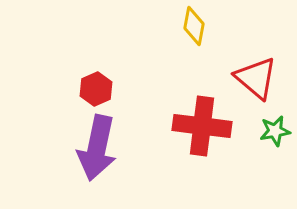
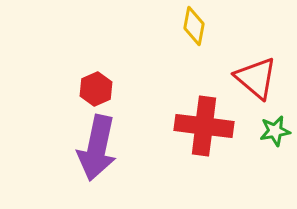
red cross: moved 2 px right
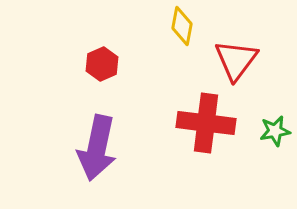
yellow diamond: moved 12 px left
red triangle: moved 20 px left, 18 px up; rotated 27 degrees clockwise
red hexagon: moved 6 px right, 25 px up
red cross: moved 2 px right, 3 px up
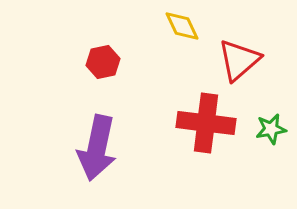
yellow diamond: rotated 36 degrees counterclockwise
red triangle: moved 3 px right; rotated 12 degrees clockwise
red hexagon: moved 1 px right, 2 px up; rotated 12 degrees clockwise
green star: moved 4 px left, 2 px up
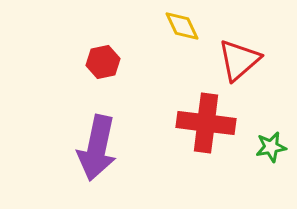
green star: moved 18 px down
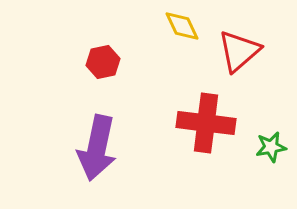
red triangle: moved 9 px up
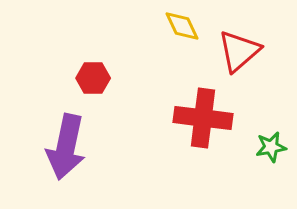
red hexagon: moved 10 px left, 16 px down; rotated 12 degrees clockwise
red cross: moved 3 px left, 5 px up
purple arrow: moved 31 px left, 1 px up
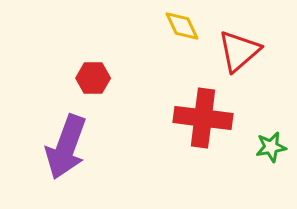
purple arrow: rotated 8 degrees clockwise
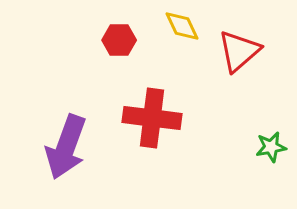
red hexagon: moved 26 px right, 38 px up
red cross: moved 51 px left
